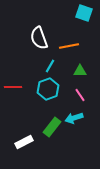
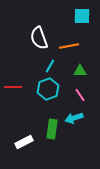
cyan square: moved 2 px left, 3 px down; rotated 18 degrees counterclockwise
green rectangle: moved 2 px down; rotated 30 degrees counterclockwise
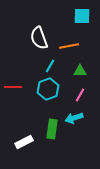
pink line: rotated 64 degrees clockwise
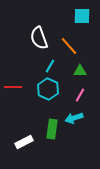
orange line: rotated 60 degrees clockwise
cyan hexagon: rotated 15 degrees counterclockwise
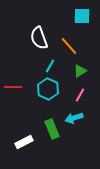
green triangle: rotated 32 degrees counterclockwise
green rectangle: rotated 30 degrees counterclockwise
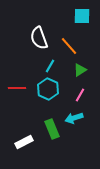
green triangle: moved 1 px up
red line: moved 4 px right, 1 px down
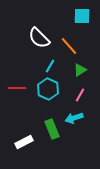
white semicircle: rotated 25 degrees counterclockwise
